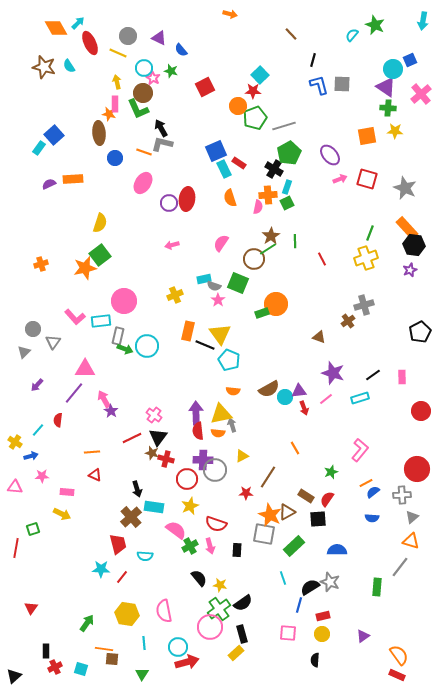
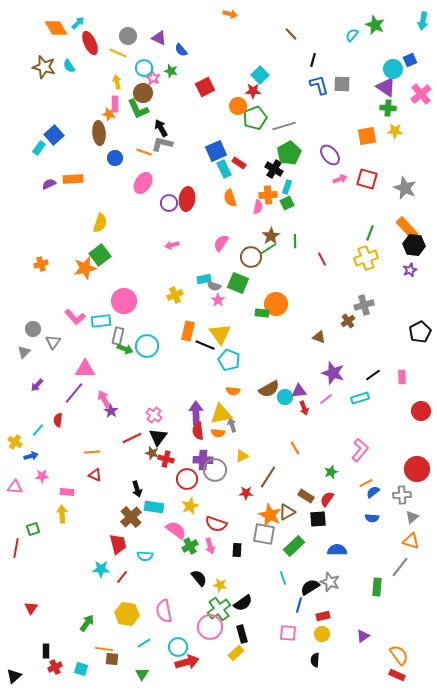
brown circle at (254, 259): moved 3 px left, 2 px up
green rectangle at (262, 313): rotated 24 degrees clockwise
yellow arrow at (62, 514): rotated 120 degrees counterclockwise
cyan line at (144, 643): rotated 64 degrees clockwise
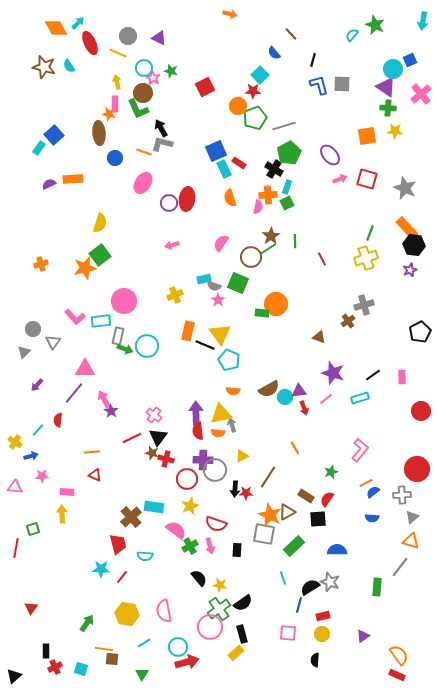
blue semicircle at (181, 50): moved 93 px right, 3 px down
black arrow at (137, 489): moved 98 px right; rotated 21 degrees clockwise
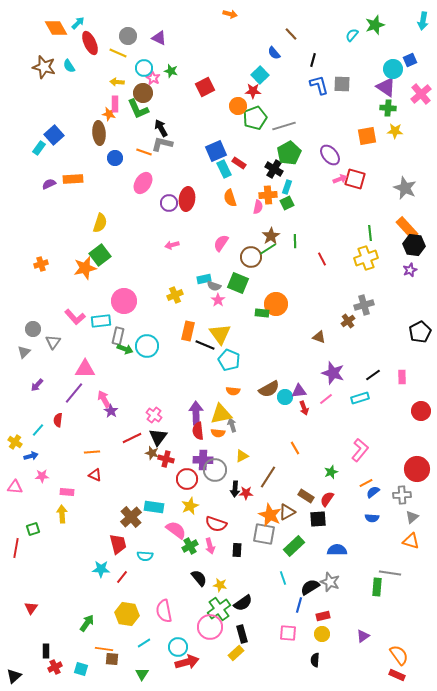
green star at (375, 25): rotated 30 degrees clockwise
yellow arrow at (117, 82): rotated 72 degrees counterclockwise
red square at (367, 179): moved 12 px left
green line at (370, 233): rotated 28 degrees counterclockwise
gray line at (400, 567): moved 10 px left, 6 px down; rotated 60 degrees clockwise
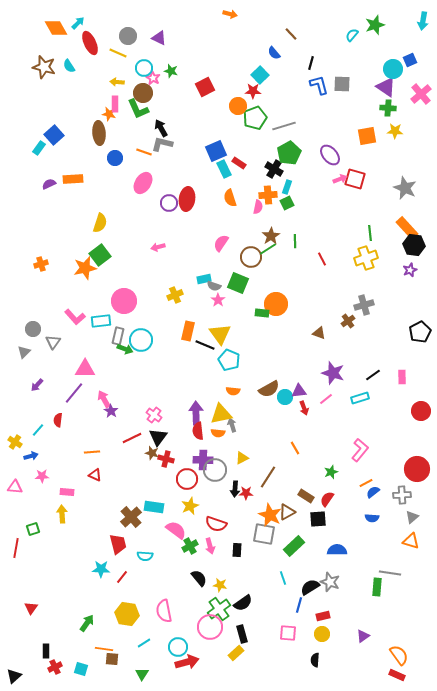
black line at (313, 60): moved 2 px left, 3 px down
pink arrow at (172, 245): moved 14 px left, 2 px down
brown triangle at (319, 337): moved 4 px up
cyan circle at (147, 346): moved 6 px left, 6 px up
yellow triangle at (242, 456): moved 2 px down
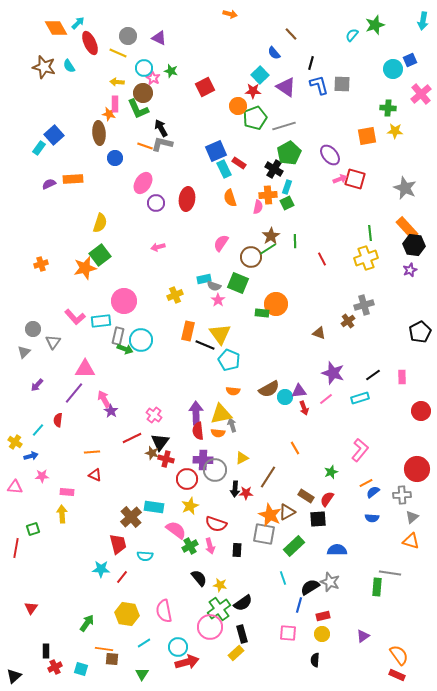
purple triangle at (386, 87): moved 100 px left
orange line at (144, 152): moved 1 px right, 6 px up
purple circle at (169, 203): moved 13 px left
black triangle at (158, 437): moved 2 px right, 5 px down
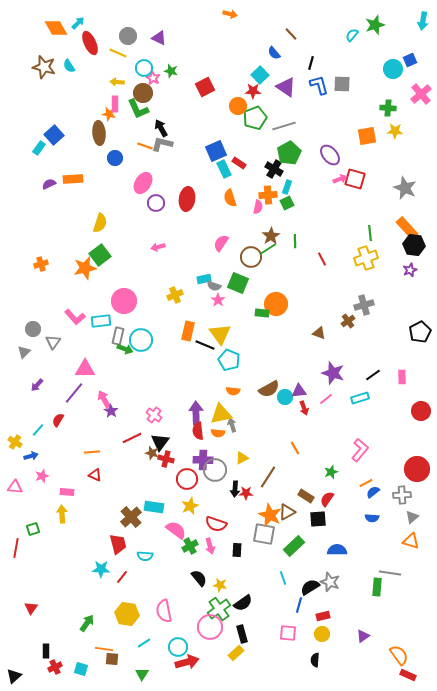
red semicircle at (58, 420): rotated 24 degrees clockwise
pink star at (42, 476): rotated 16 degrees counterclockwise
red rectangle at (397, 675): moved 11 px right
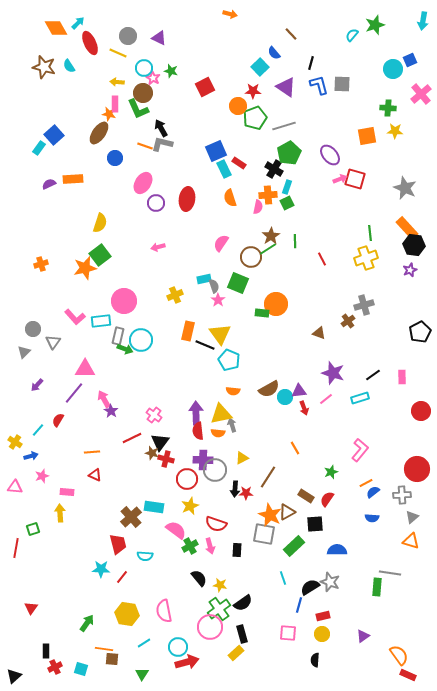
cyan square at (260, 75): moved 8 px up
brown ellipse at (99, 133): rotated 40 degrees clockwise
gray semicircle at (214, 286): rotated 128 degrees counterclockwise
yellow arrow at (62, 514): moved 2 px left, 1 px up
black square at (318, 519): moved 3 px left, 5 px down
